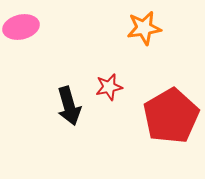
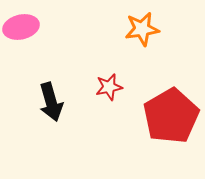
orange star: moved 2 px left, 1 px down
black arrow: moved 18 px left, 4 px up
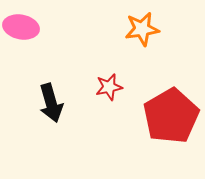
pink ellipse: rotated 24 degrees clockwise
black arrow: moved 1 px down
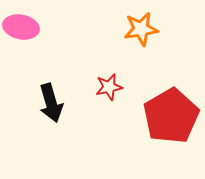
orange star: moved 1 px left
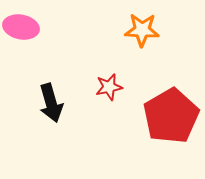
orange star: moved 1 px right, 1 px down; rotated 12 degrees clockwise
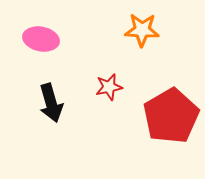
pink ellipse: moved 20 px right, 12 px down
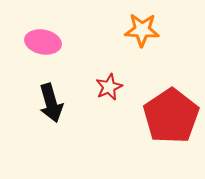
pink ellipse: moved 2 px right, 3 px down
red star: rotated 12 degrees counterclockwise
red pentagon: rotated 4 degrees counterclockwise
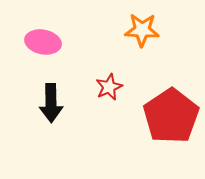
black arrow: rotated 15 degrees clockwise
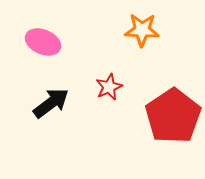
pink ellipse: rotated 12 degrees clockwise
black arrow: rotated 126 degrees counterclockwise
red pentagon: moved 2 px right
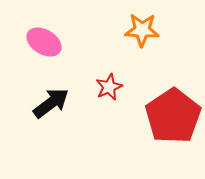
pink ellipse: moved 1 px right; rotated 8 degrees clockwise
